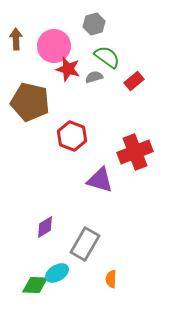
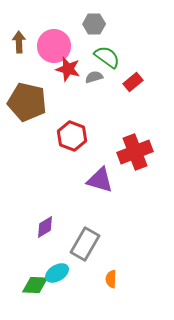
gray hexagon: rotated 15 degrees clockwise
brown arrow: moved 3 px right, 3 px down
red rectangle: moved 1 px left, 1 px down
brown pentagon: moved 3 px left
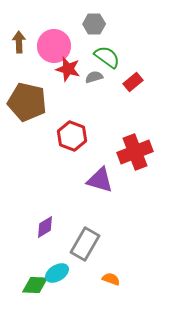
orange semicircle: rotated 108 degrees clockwise
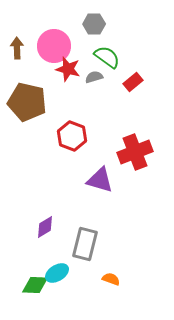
brown arrow: moved 2 px left, 6 px down
gray rectangle: rotated 16 degrees counterclockwise
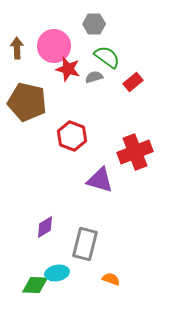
cyan ellipse: rotated 20 degrees clockwise
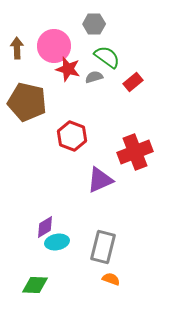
purple triangle: rotated 40 degrees counterclockwise
gray rectangle: moved 18 px right, 3 px down
cyan ellipse: moved 31 px up
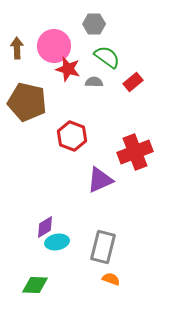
gray semicircle: moved 5 px down; rotated 18 degrees clockwise
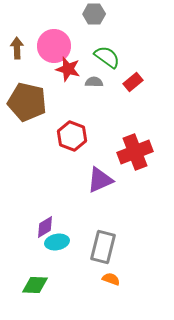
gray hexagon: moved 10 px up
